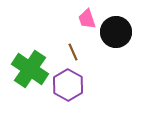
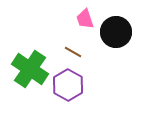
pink trapezoid: moved 2 px left
brown line: rotated 36 degrees counterclockwise
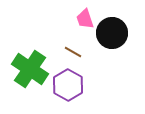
black circle: moved 4 px left, 1 px down
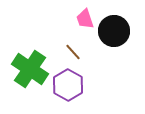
black circle: moved 2 px right, 2 px up
brown line: rotated 18 degrees clockwise
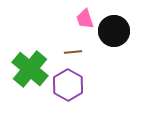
brown line: rotated 54 degrees counterclockwise
green cross: rotated 6 degrees clockwise
